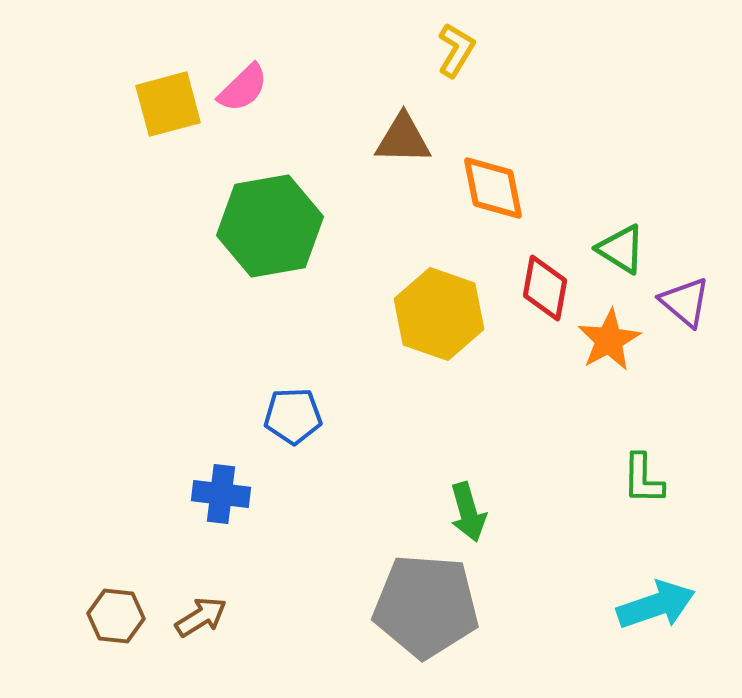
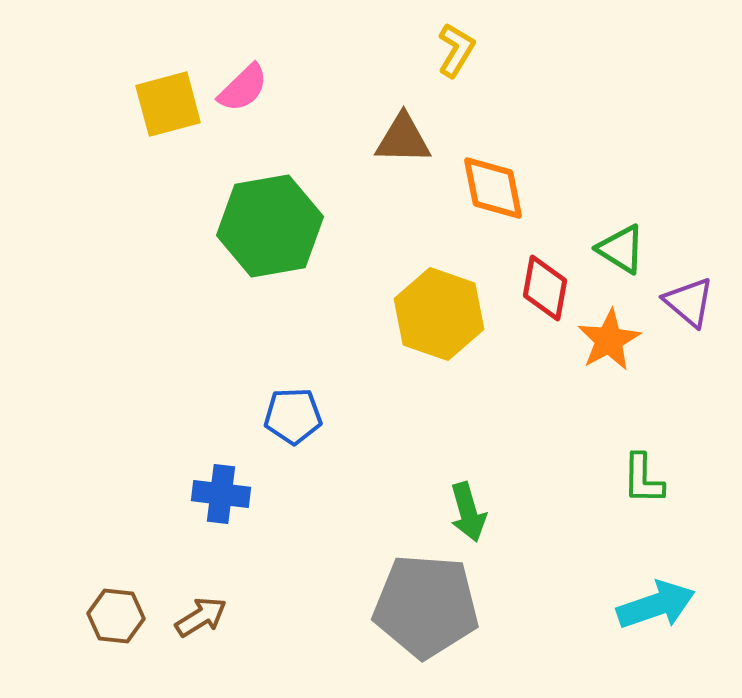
purple triangle: moved 4 px right
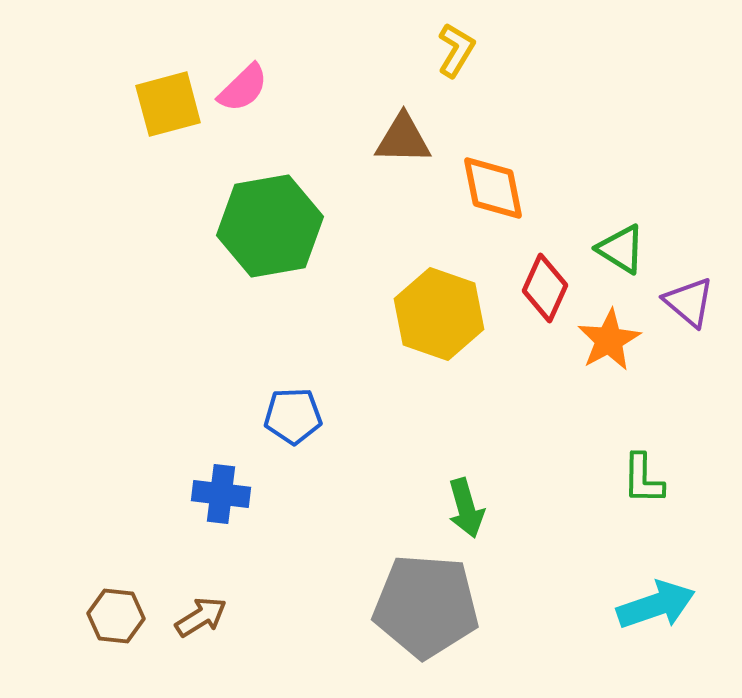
red diamond: rotated 14 degrees clockwise
green arrow: moved 2 px left, 4 px up
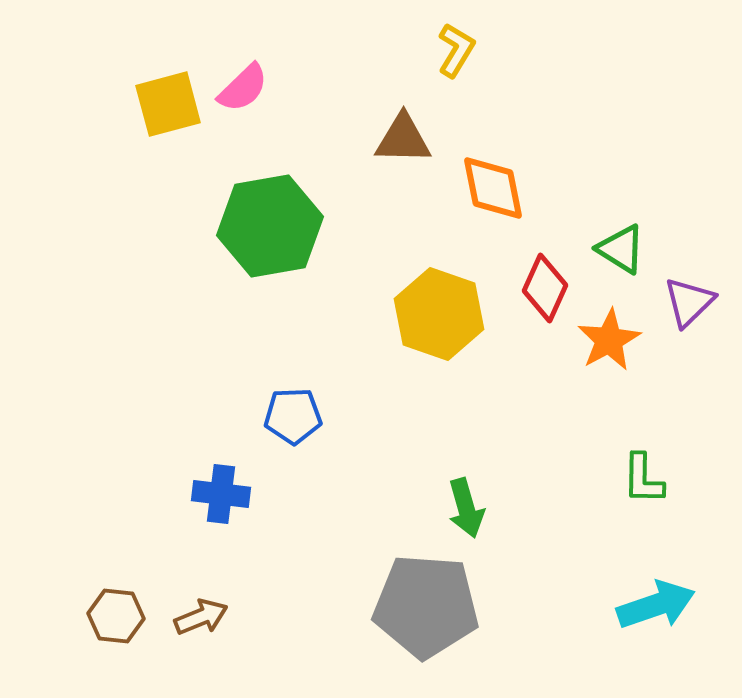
purple triangle: rotated 36 degrees clockwise
brown arrow: rotated 10 degrees clockwise
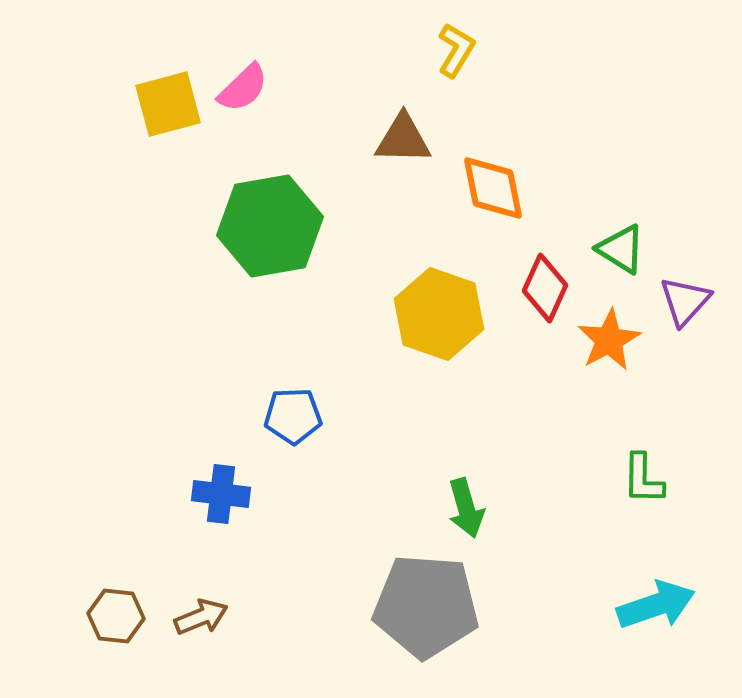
purple triangle: moved 4 px left, 1 px up; rotated 4 degrees counterclockwise
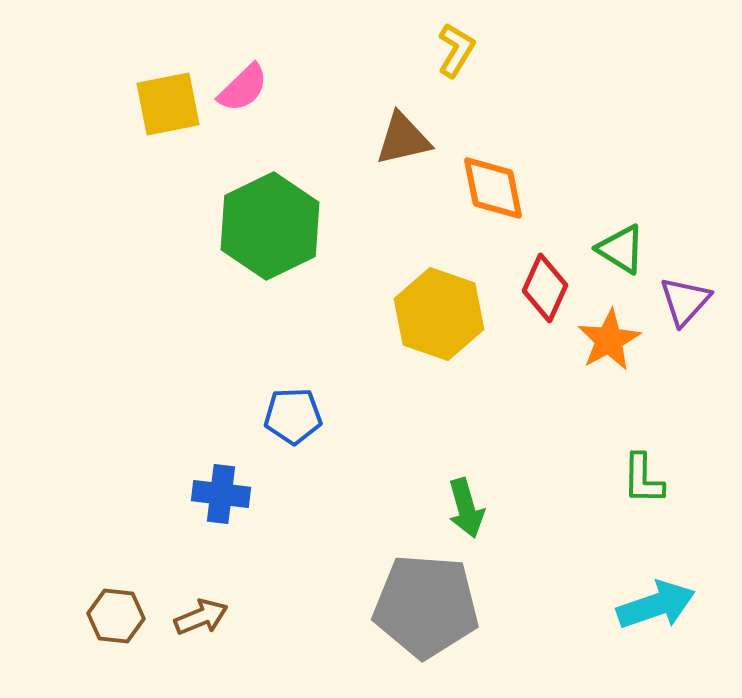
yellow square: rotated 4 degrees clockwise
brown triangle: rotated 14 degrees counterclockwise
green hexagon: rotated 16 degrees counterclockwise
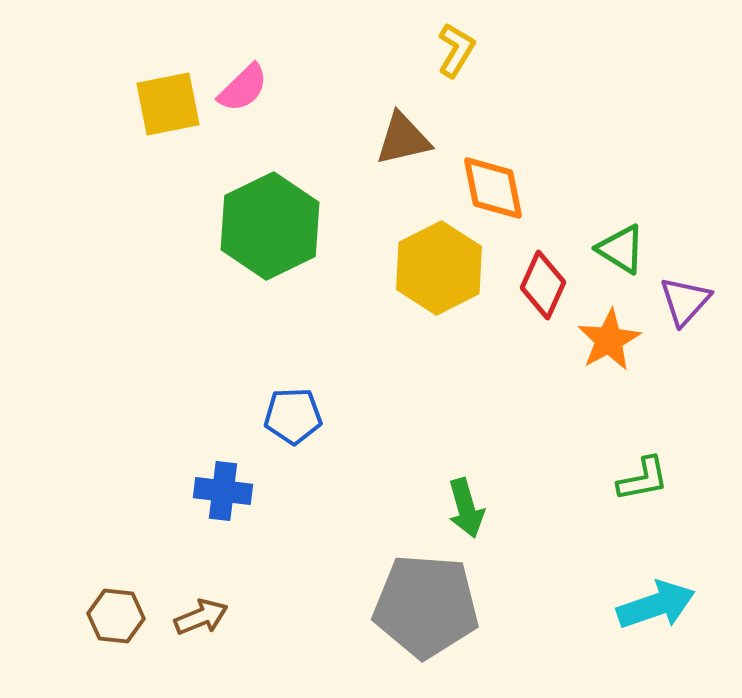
red diamond: moved 2 px left, 3 px up
yellow hexagon: moved 46 px up; rotated 14 degrees clockwise
green L-shape: rotated 102 degrees counterclockwise
blue cross: moved 2 px right, 3 px up
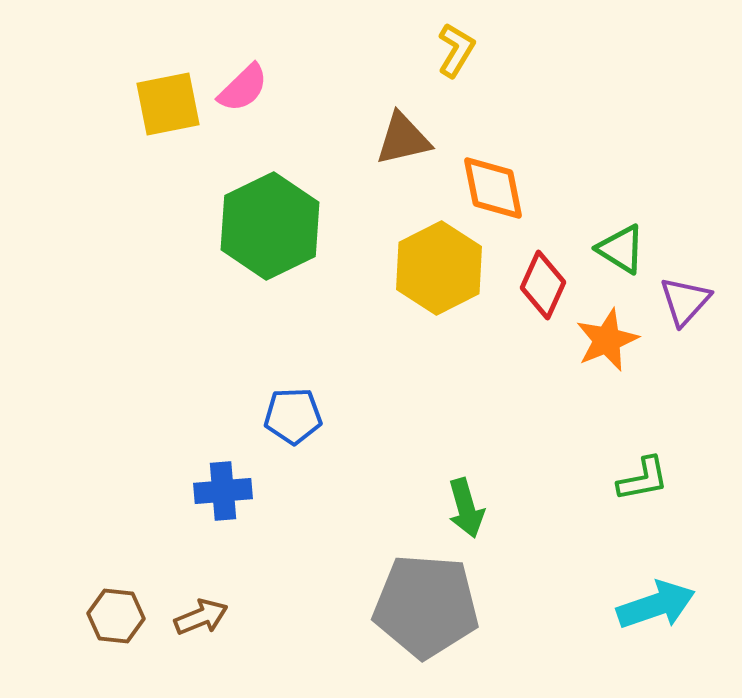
orange star: moved 2 px left; rotated 6 degrees clockwise
blue cross: rotated 12 degrees counterclockwise
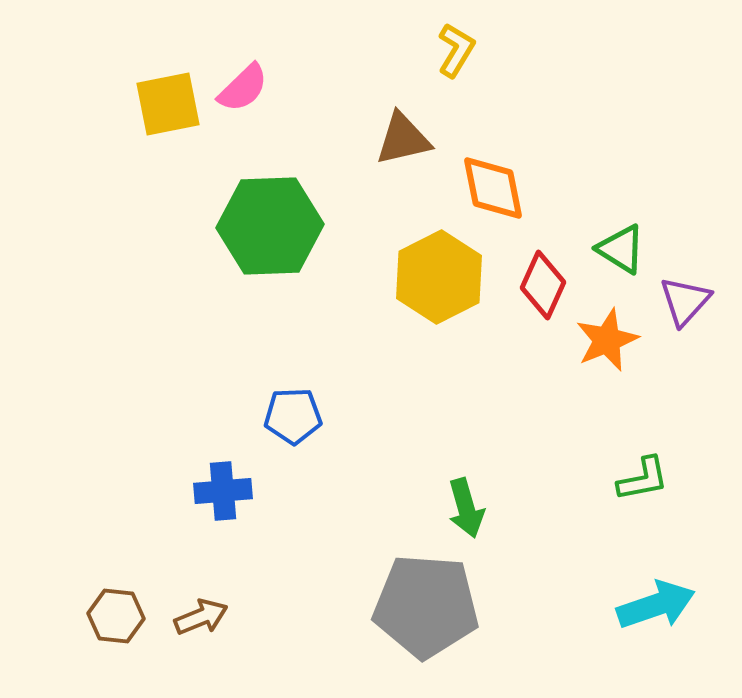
green hexagon: rotated 24 degrees clockwise
yellow hexagon: moved 9 px down
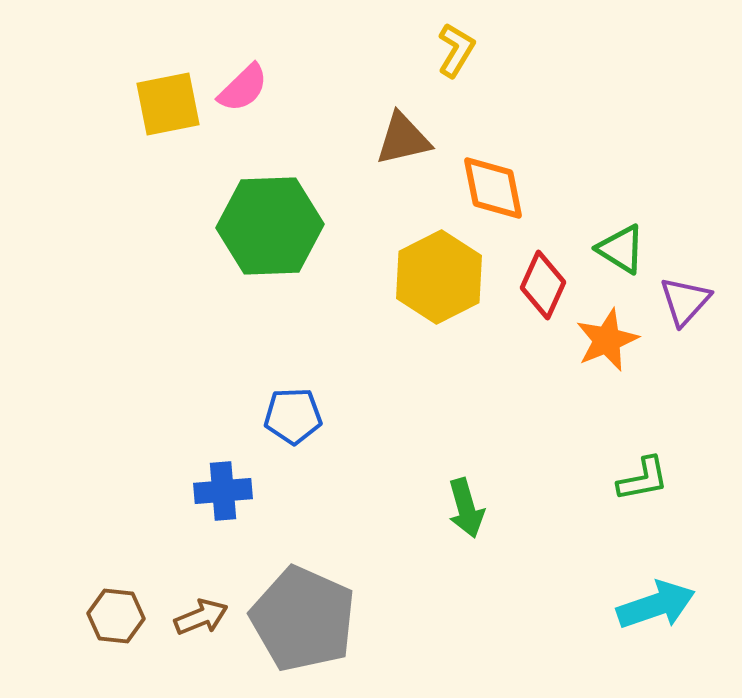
gray pentagon: moved 123 px left, 13 px down; rotated 20 degrees clockwise
